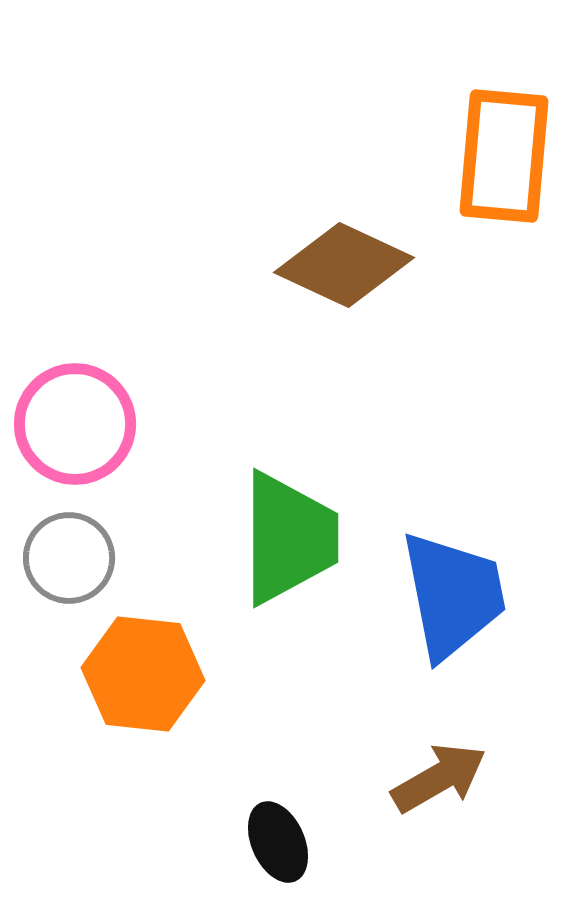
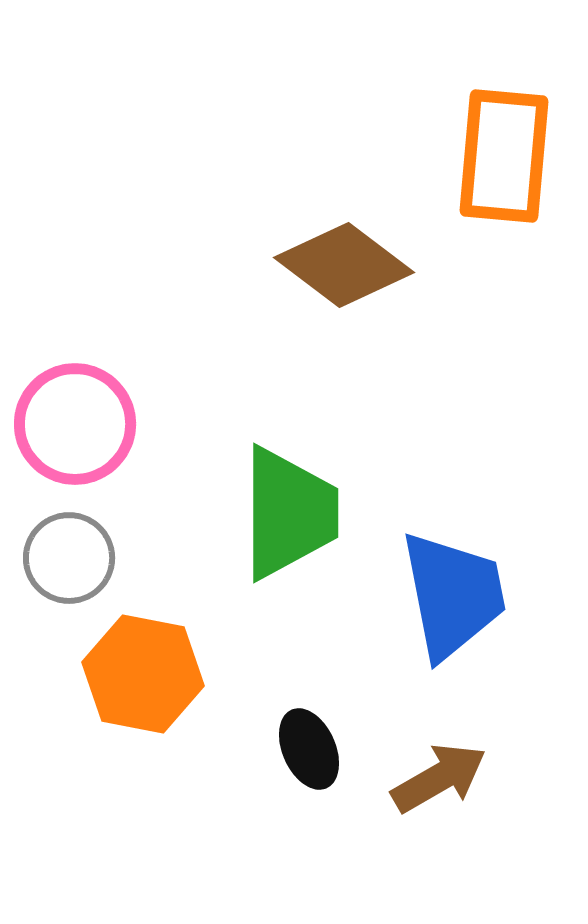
brown diamond: rotated 12 degrees clockwise
green trapezoid: moved 25 px up
orange hexagon: rotated 5 degrees clockwise
black ellipse: moved 31 px right, 93 px up
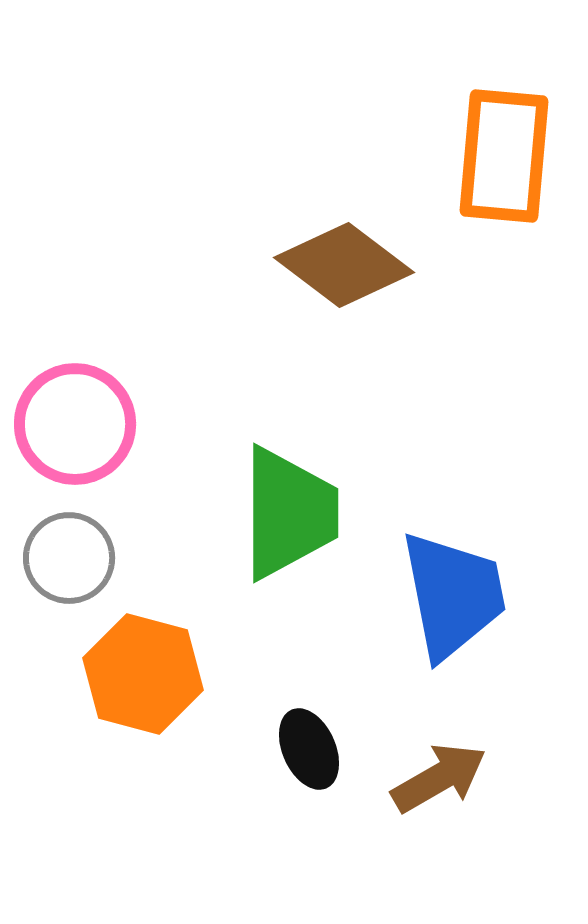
orange hexagon: rotated 4 degrees clockwise
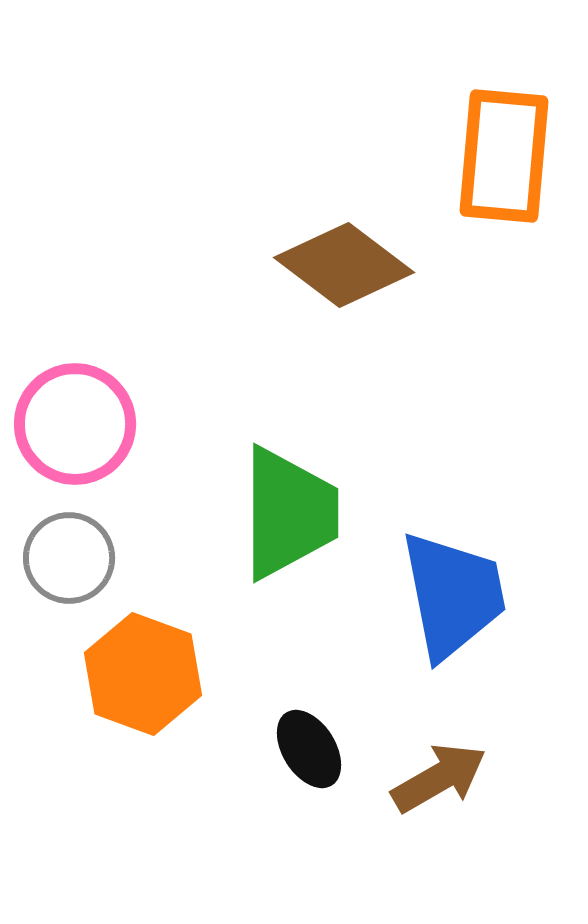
orange hexagon: rotated 5 degrees clockwise
black ellipse: rotated 8 degrees counterclockwise
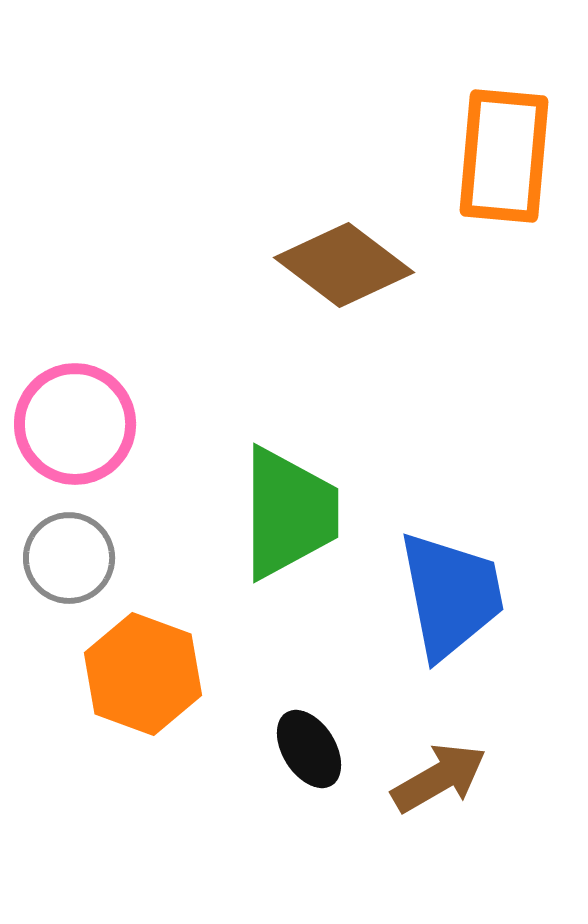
blue trapezoid: moved 2 px left
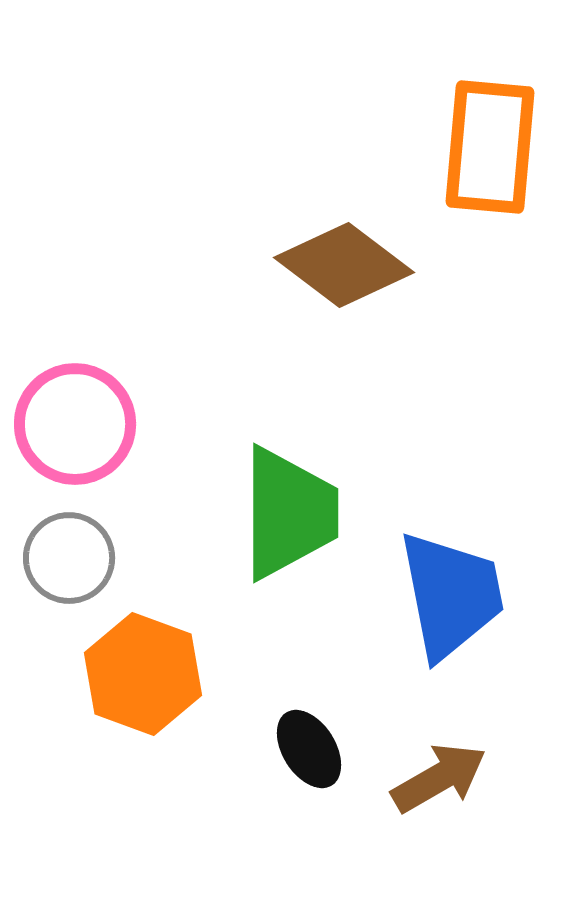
orange rectangle: moved 14 px left, 9 px up
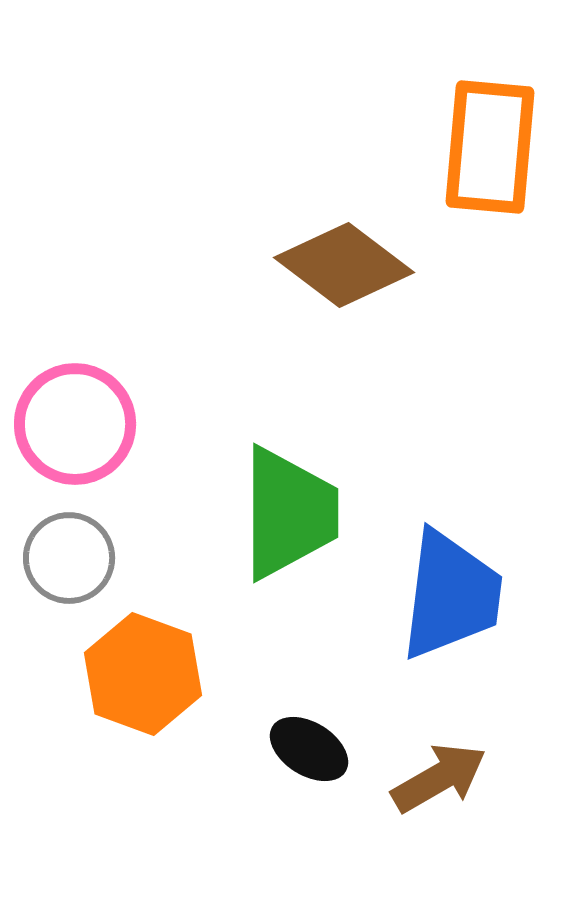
blue trapezoid: rotated 18 degrees clockwise
black ellipse: rotated 26 degrees counterclockwise
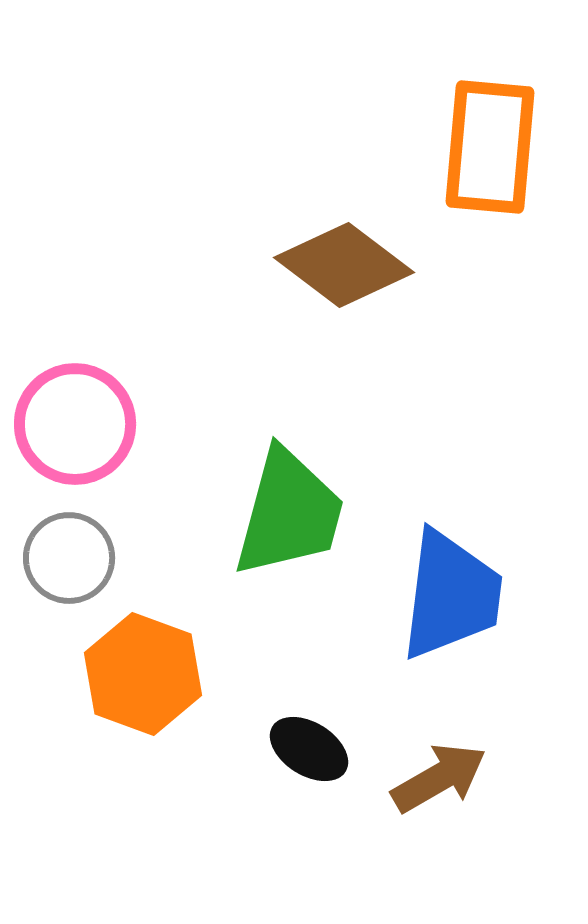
green trapezoid: rotated 15 degrees clockwise
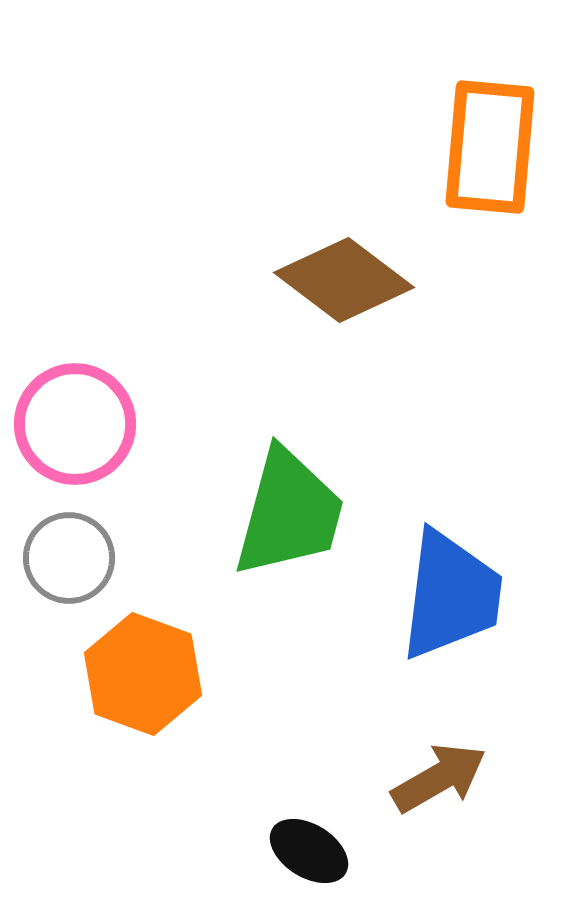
brown diamond: moved 15 px down
black ellipse: moved 102 px down
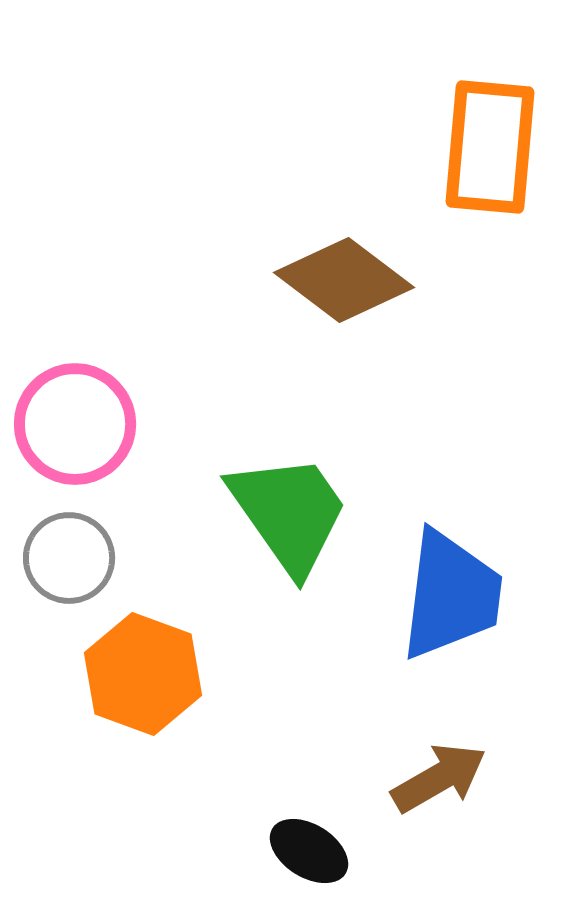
green trapezoid: rotated 50 degrees counterclockwise
